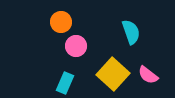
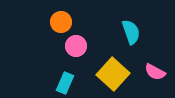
pink semicircle: moved 7 px right, 3 px up; rotated 10 degrees counterclockwise
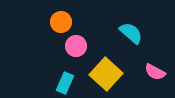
cyan semicircle: moved 1 px down; rotated 30 degrees counterclockwise
yellow square: moved 7 px left
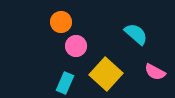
cyan semicircle: moved 5 px right, 1 px down
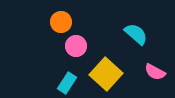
cyan rectangle: moved 2 px right; rotated 10 degrees clockwise
